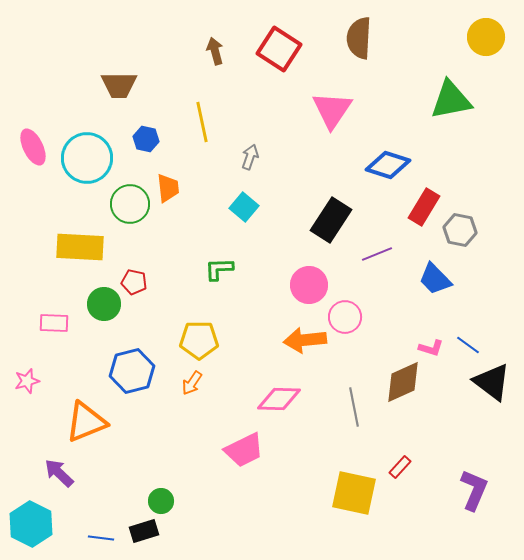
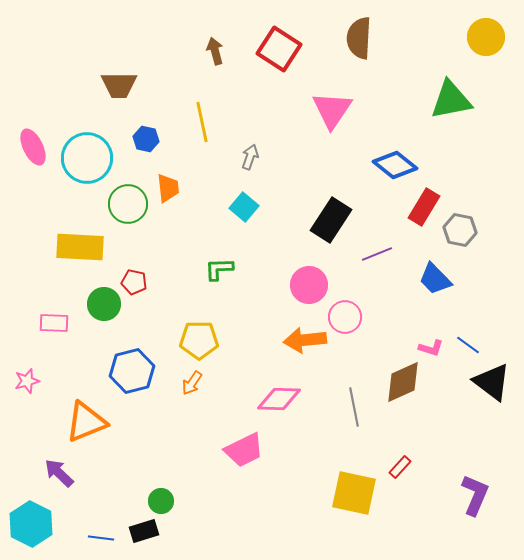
blue diamond at (388, 165): moved 7 px right; rotated 21 degrees clockwise
green circle at (130, 204): moved 2 px left
purple L-shape at (474, 490): moved 1 px right, 5 px down
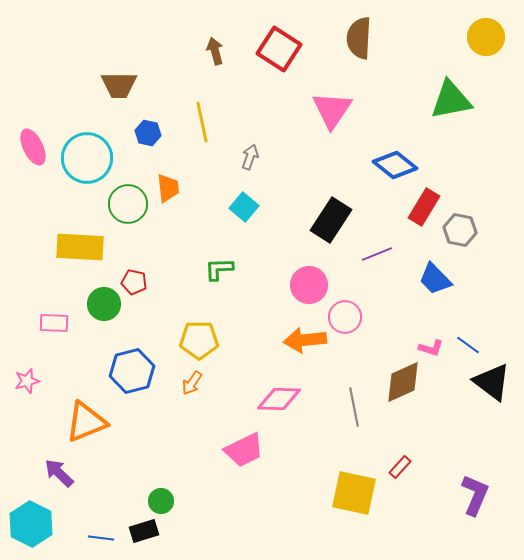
blue hexagon at (146, 139): moved 2 px right, 6 px up
